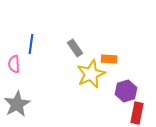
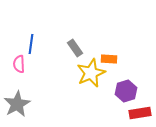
pink semicircle: moved 5 px right
yellow star: moved 1 px up
red rectangle: moved 3 px right; rotated 70 degrees clockwise
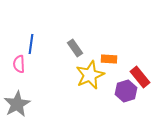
yellow star: moved 1 px left, 2 px down
red rectangle: moved 36 px up; rotated 60 degrees clockwise
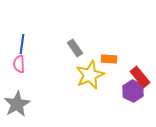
blue line: moved 9 px left
purple hexagon: moved 7 px right; rotated 15 degrees counterclockwise
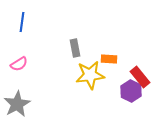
blue line: moved 22 px up
gray rectangle: rotated 24 degrees clockwise
pink semicircle: rotated 120 degrees counterclockwise
yellow star: rotated 16 degrees clockwise
purple hexagon: moved 2 px left
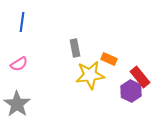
orange rectangle: rotated 21 degrees clockwise
gray star: rotated 8 degrees counterclockwise
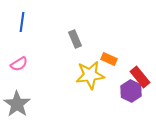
gray rectangle: moved 9 px up; rotated 12 degrees counterclockwise
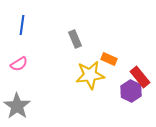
blue line: moved 3 px down
gray star: moved 2 px down
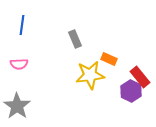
pink semicircle: rotated 30 degrees clockwise
